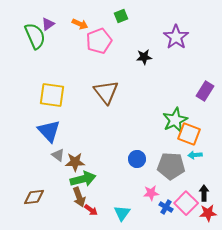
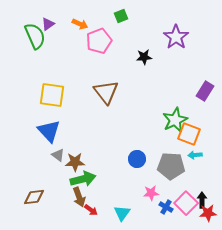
black arrow: moved 2 px left, 7 px down
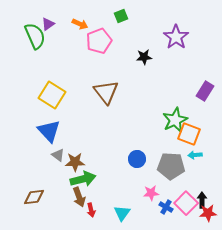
yellow square: rotated 24 degrees clockwise
red arrow: rotated 40 degrees clockwise
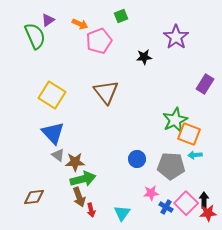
purple triangle: moved 4 px up
purple rectangle: moved 7 px up
blue triangle: moved 4 px right, 2 px down
black arrow: moved 2 px right
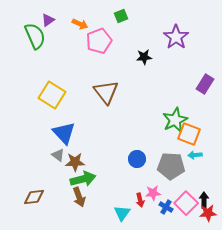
blue triangle: moved 11 px right
pink star: moved 2 px right
red arrow: moved 49 px right, 10 px up
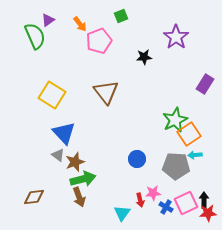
orange arrow: rotated 28 degrees clockwise
orange square: rotated 35 degrees clockwise
brown star: rotated 18 degrees counterclockwise
gray pentagon: moved 5 px right
pink square: rotated 20 degrees clockwise
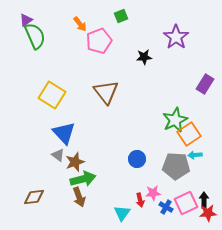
purple triangle: moved 22 px left
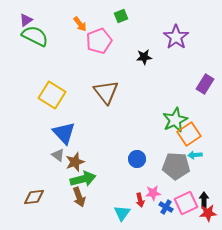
green semicircle: rotated 40 degrees counterclockwise
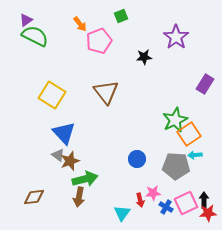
brown star: moved 5 px left, 1 px up
green arrow: moved 2 px right
brown arrow: rotated 30 degrees clockwise
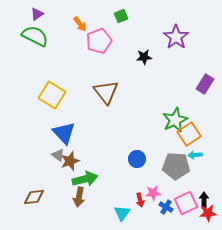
purple triangle: moved 11 px right, 6 px up
